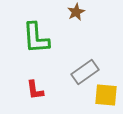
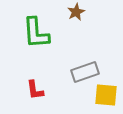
green L-shape: moved 5 px up
gray rectangle: rotated 16 degrees clockwise
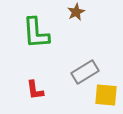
gray rectangle: rotated 12 degrees counterclockwise
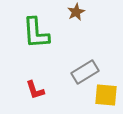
red L-shape: rotated 10 degrees counterclockwise
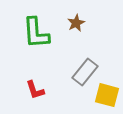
brown star: moved 11 px down
gray rectangle: rotated 20 degrees counterclockwise
yellow square: moved 1 px right; rotated 10 degrees clockwise
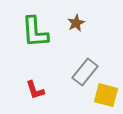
green L-shape: moved 1 px left, 1 px up
yellow square: moved 1 px left
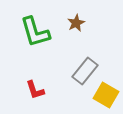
green L-shape: rotated 12 degrees counterclockwise
gray rectangle: moved 1 px up
yellow square: rotated 15 degrees clockwise
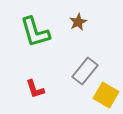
brown star: moved 2 px right, 1 px up
red L-shape: moved 1 px up
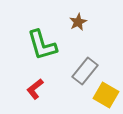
green L-shape: moved 7 px right, 13 px down
red L-shape: rotated 70 degrees clockwise
